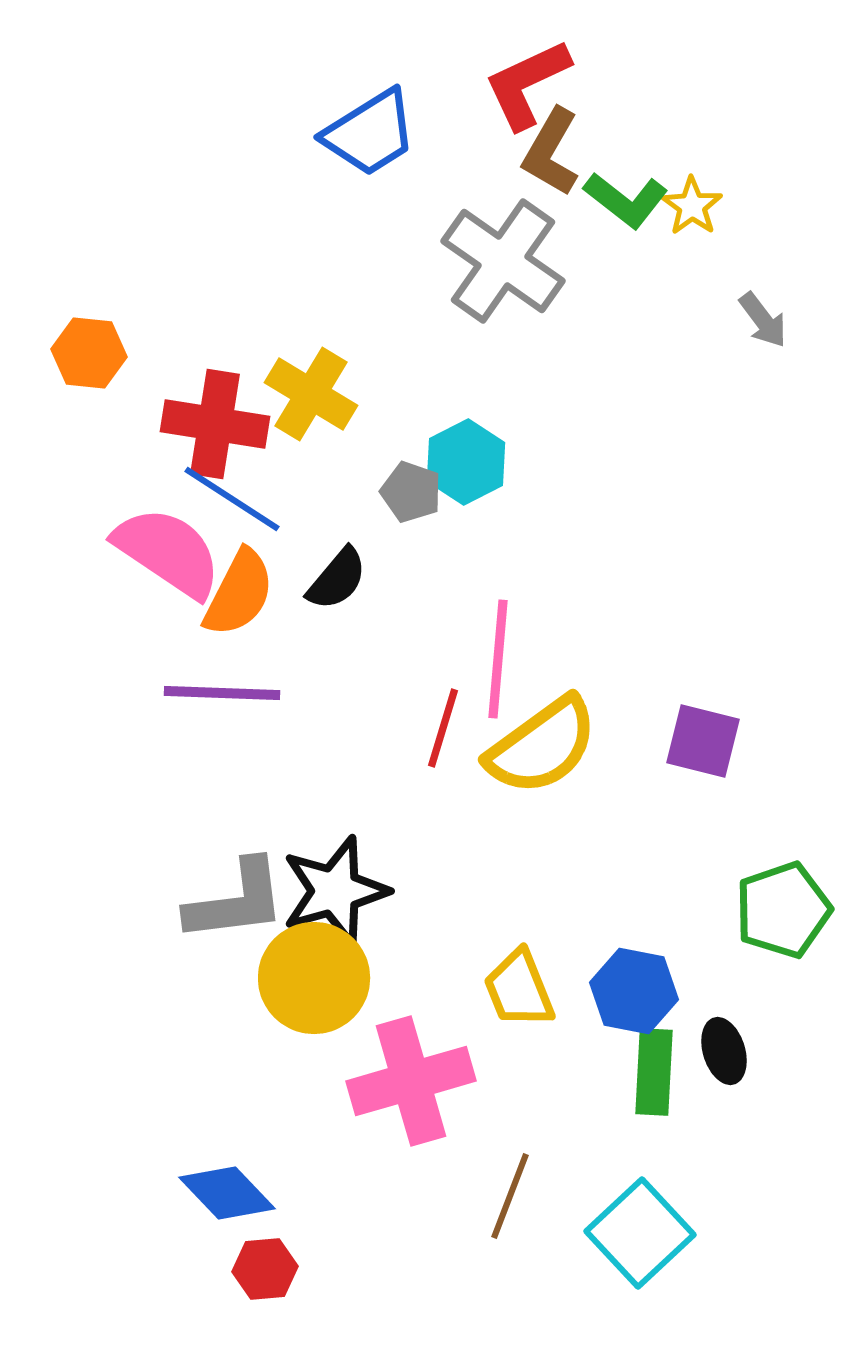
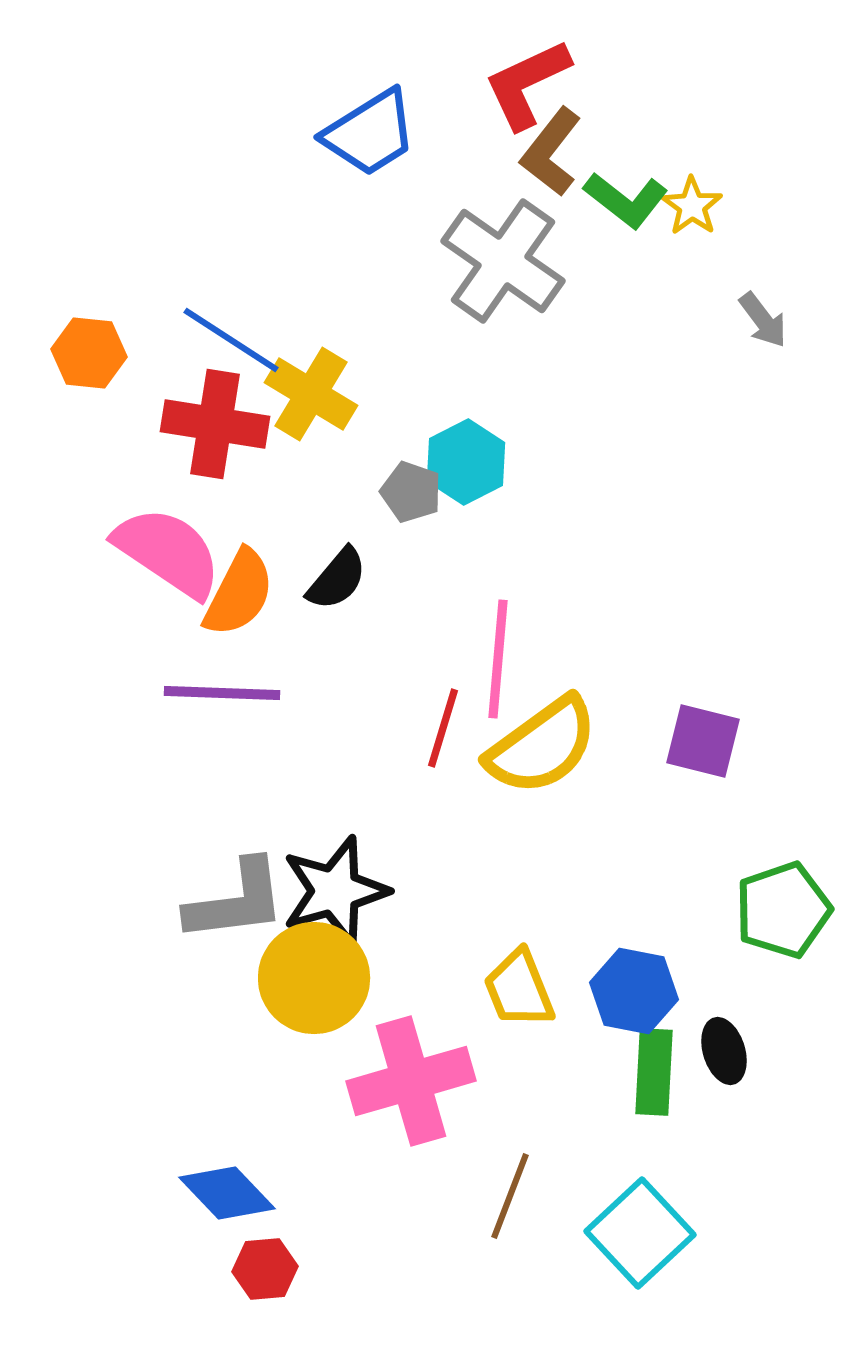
brown L-shape: rotated 8 degrees clockwise
blue line: moved 1 px left, 159 px up
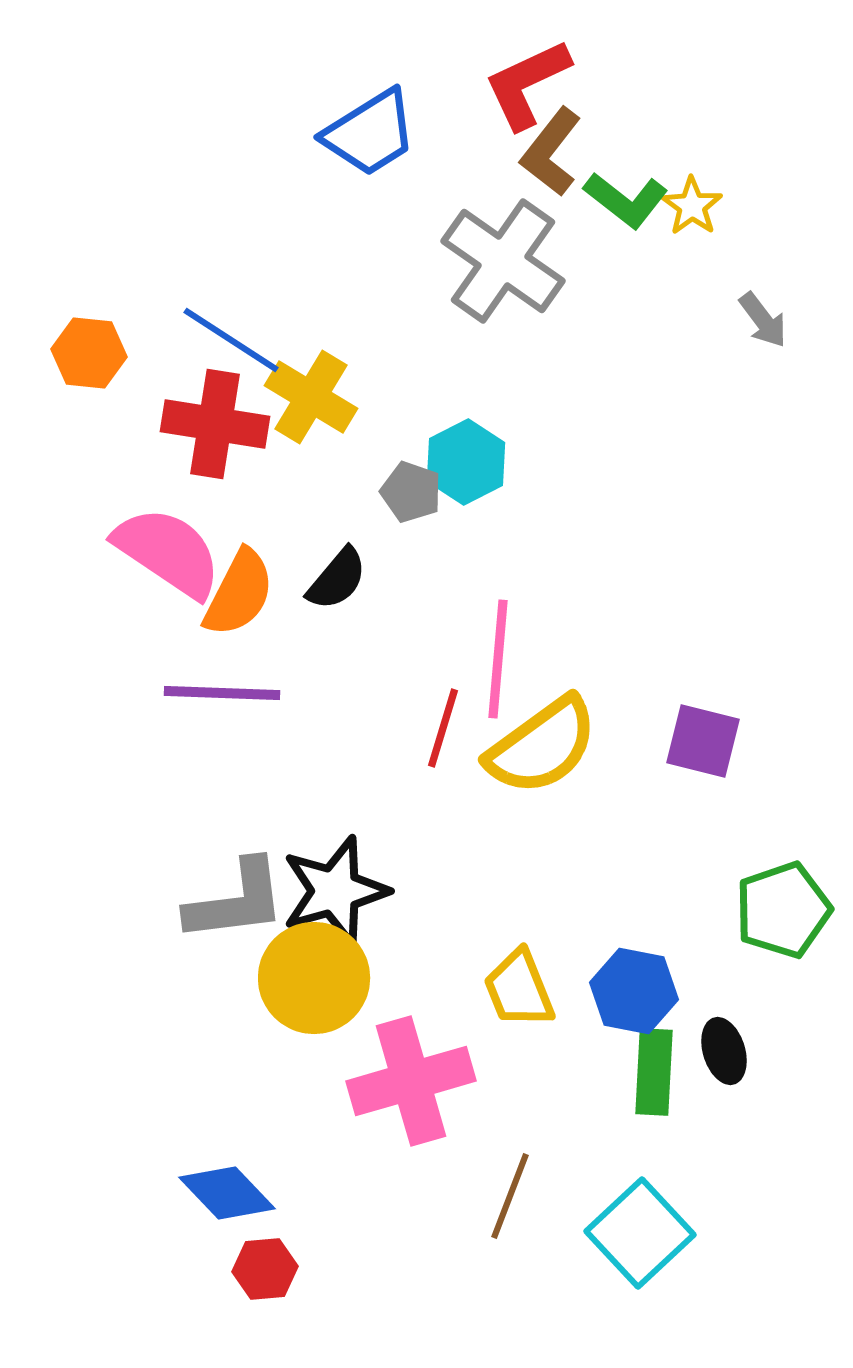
yellow cross: moved 3 px down
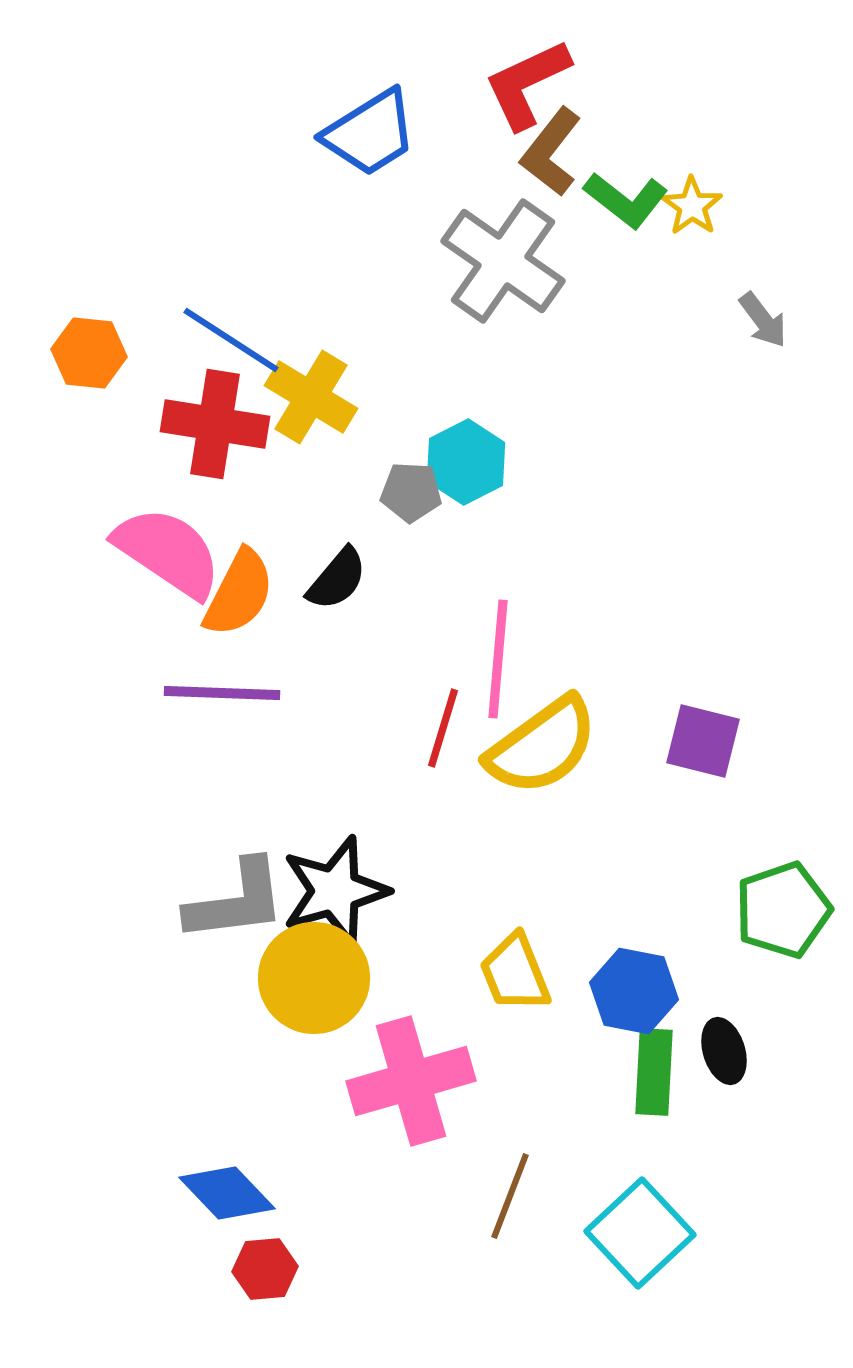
gray pentagon: rotated 16 degrees counterclockwise
yellow trapezoid: moved 4 px left, 16 px up
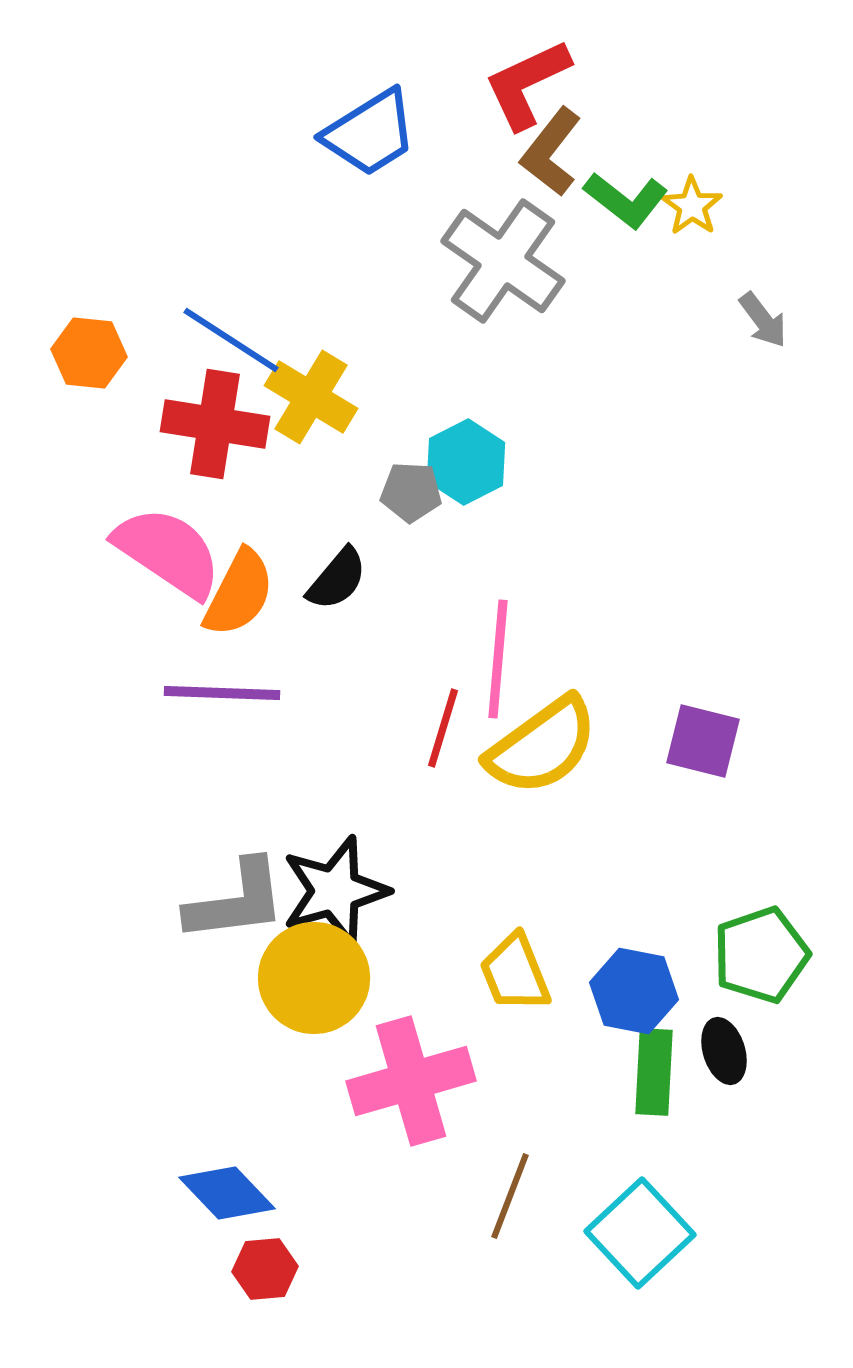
green pentagon: moved 22 px left, 45 px down
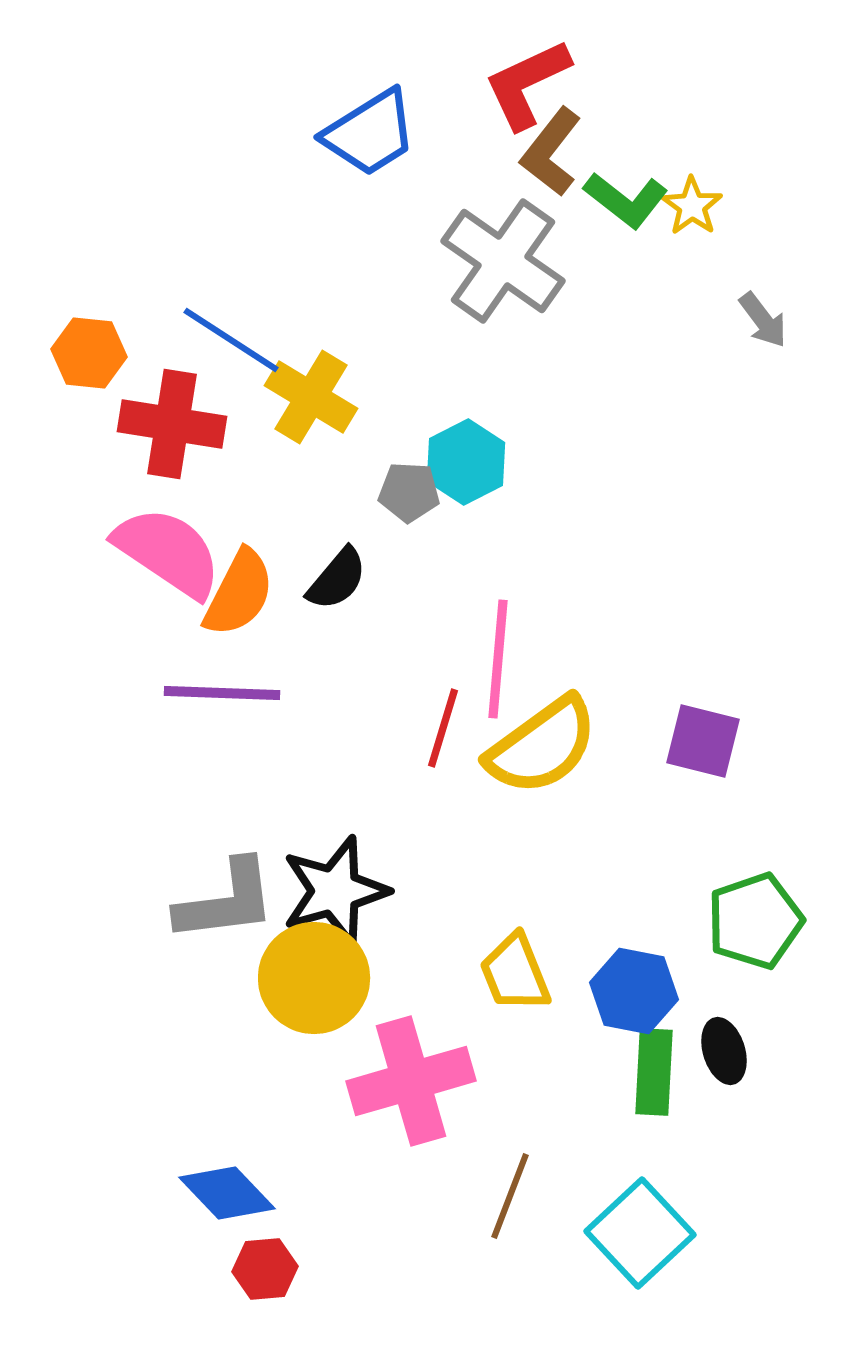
red cross: moved 43 px left
gray pentagon: moved 2 px left
gray L-shape: moved 10 px left
green pentagon: moved 6 px left, 34 px up
